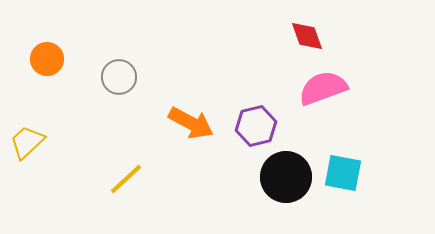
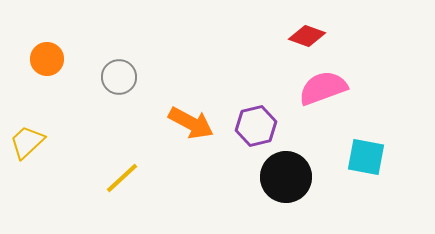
red diamond: rotated 51 degrees counterclockwise
cyan square: moved 23 px right, 16 px up
yellow line: moved 4 px left, 1 px up
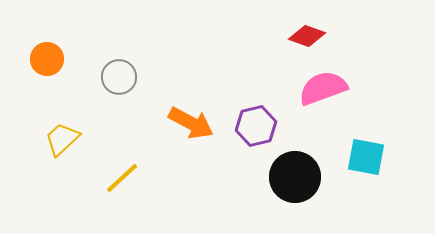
yellow trapezoid: moved 35 px right, 3 px up
black circle: moved 9 px right
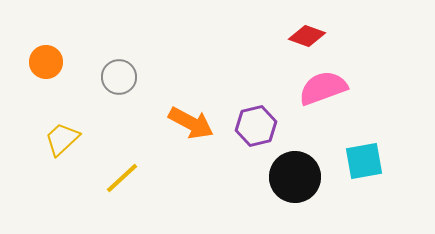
orange circle: moved 1 px left, 3 px down
cyan square: moved 2 px left, 4 px down; rotated 21 degrees counterclockwise
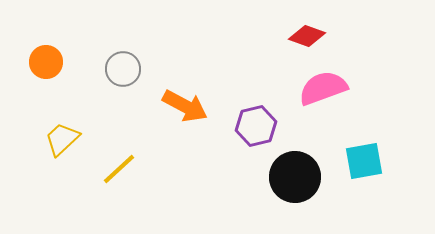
gray circle: moved 4 px right, 8 px up
orange arrow: moved 6 px left, 17 px up
yellow line: moved 3 px left, 9 px up
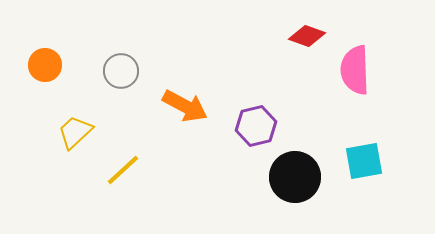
orange circle: moved 1 px left, 3 px down
gray circle: moved 2 px left, 2 px down
pink semicircle: moved 32 px right, 18 px up; rotated 72 degrees counterclockwise
yellow trapezoid: moved 13 px right, 7 px up
yellow line: moved 4 px right, 1 px down
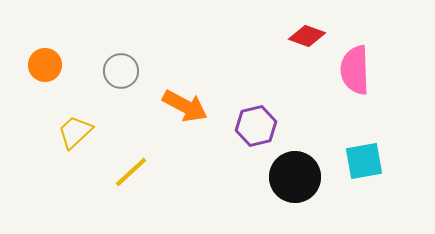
yellow line: moved 8 px right, 2 px down
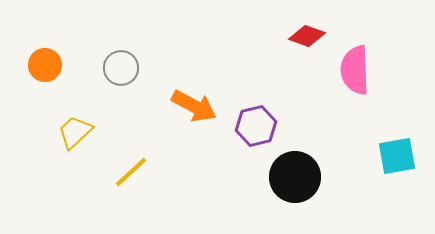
gray circle: moved 3 px up
orange arrow: moved 9 px right
cyan square: moved 33 px right, 5 px up
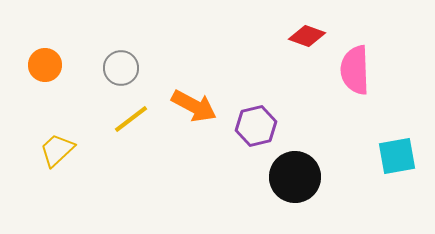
yellow trapezoid: moved 18 px left, 18 px down
yellow line: moved 53 px up; rotated 6 degrees clockwise
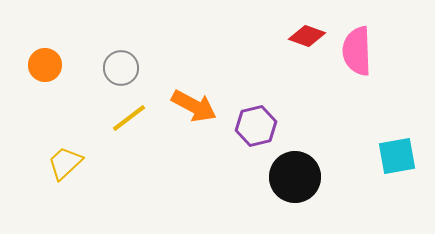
pink semicircle: moved 2 px right, 19 px up
yellow line: moved 2 px left, 1 px up
yellow trapezoid: moved 8 px right, 13 px down
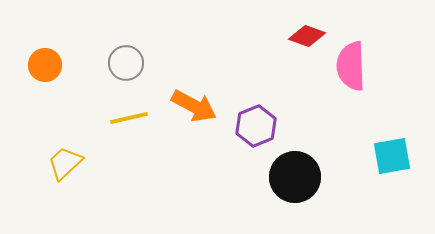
pink semicircle: moved 6 px left, 15 px down
gray circle: moved 5 px right, 5 px up
yellow line: rotated 24 degrees clockwise
purple hexagon: rotated 9 degrees counterclockwise
cyan square: moved 5 px left
